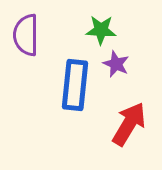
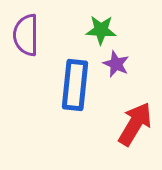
red arrow: moved 6 px right
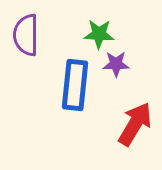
green star: moved 2 px left, 4 px down
purple star: rotated 24 degrees counterclockwise
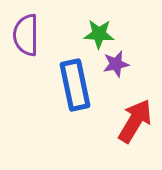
purple star: rotated 12 degrees counterclockwise
blue rectangle: rotated 18 degrees counterclockwise
red arrow: moved 3 px up
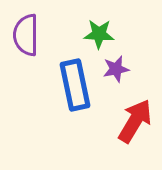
purple star: moved 5 px down
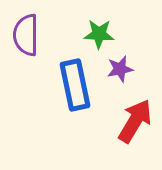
purple star: moved 4 px right
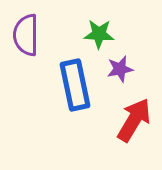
red arrow: moved 1 px left, 1 px up
